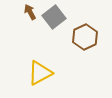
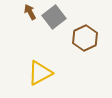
brown hexagon: moved 1 px down
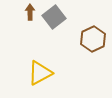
brown arrow: rotated 28 degrees clockwise
brown hexagon: moved 8 px right, 1 px down
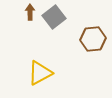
brown hexagon: rotated 20 degrees clockwise
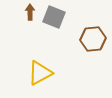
gray square: rotated 30 degrees counterclockwise
